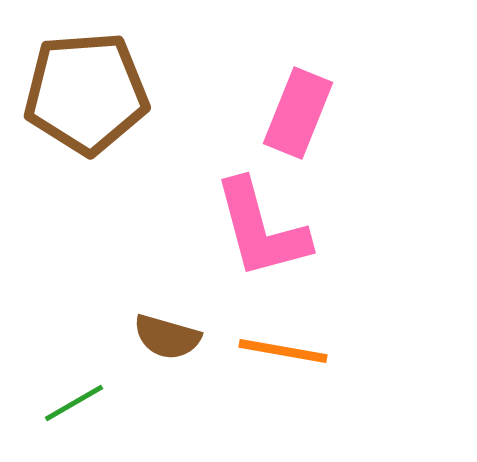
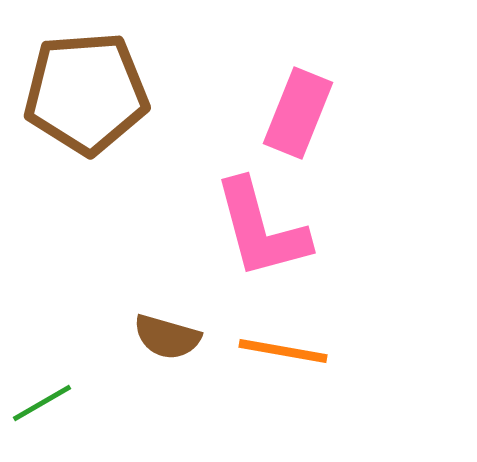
green line: moved 32 px left
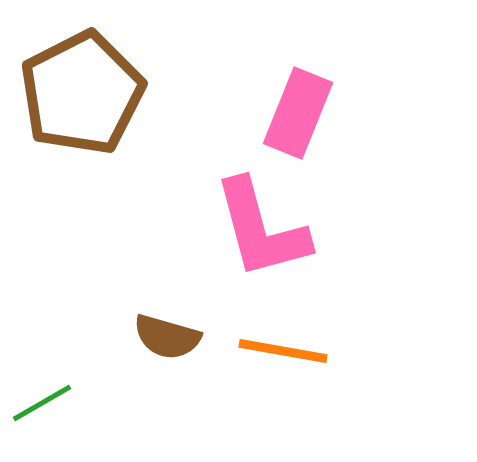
brown pentagon: moved 4 px left; rotated 23 degrees counterclockwise
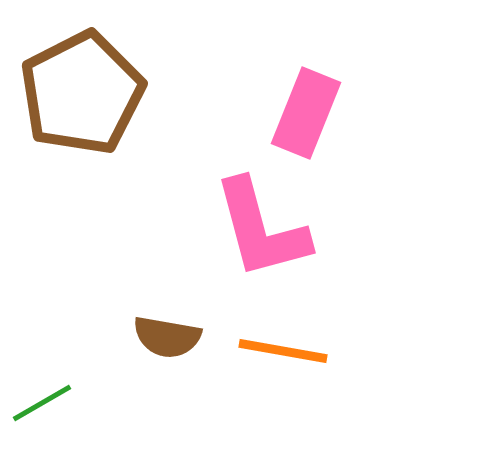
pink rectangle: moved 8 px right
brown semicircle: rotated 6 degrees counterclockwise
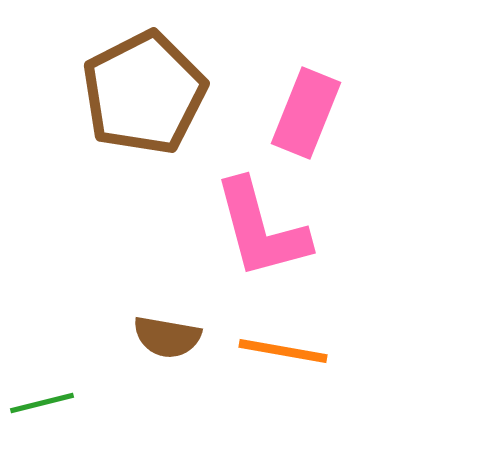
brown pentagon: moved 62 px right
green line: rotated 16 degrees clockwise
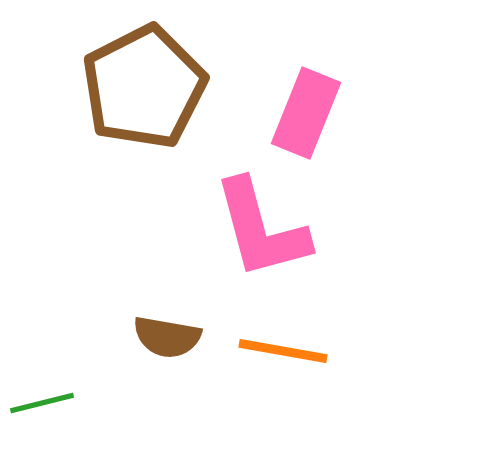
brown pentagon: moved 6 px up
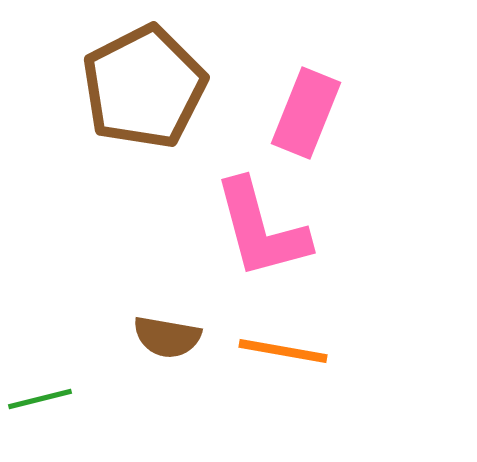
green line: moved 2 px left, 4 px up
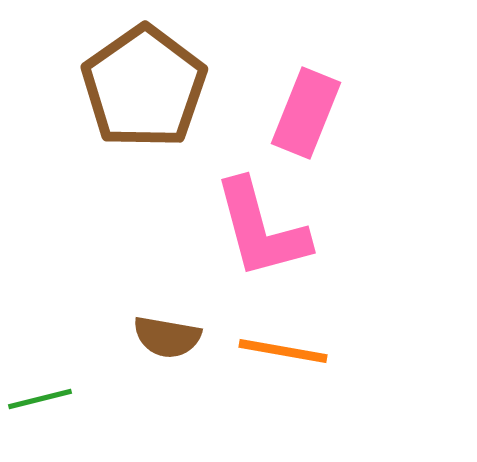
brown pentagon: rotated 8 degrees counterclockwise
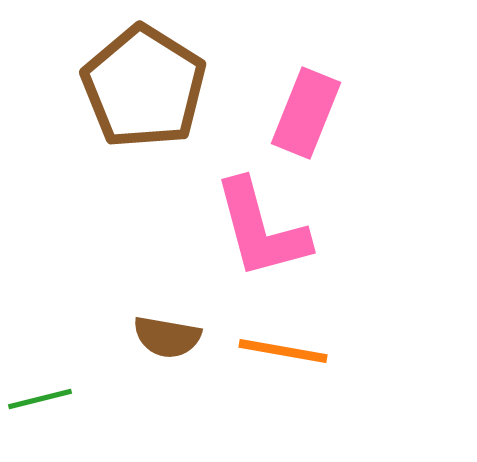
brown pentagon: rotated 5 degrees counterclockwise
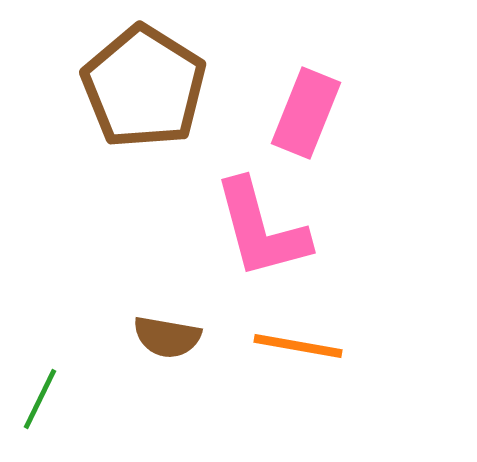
orange line: moved 15 px right, 5 px up
green line: rotated 50 degrees counterclockwise
